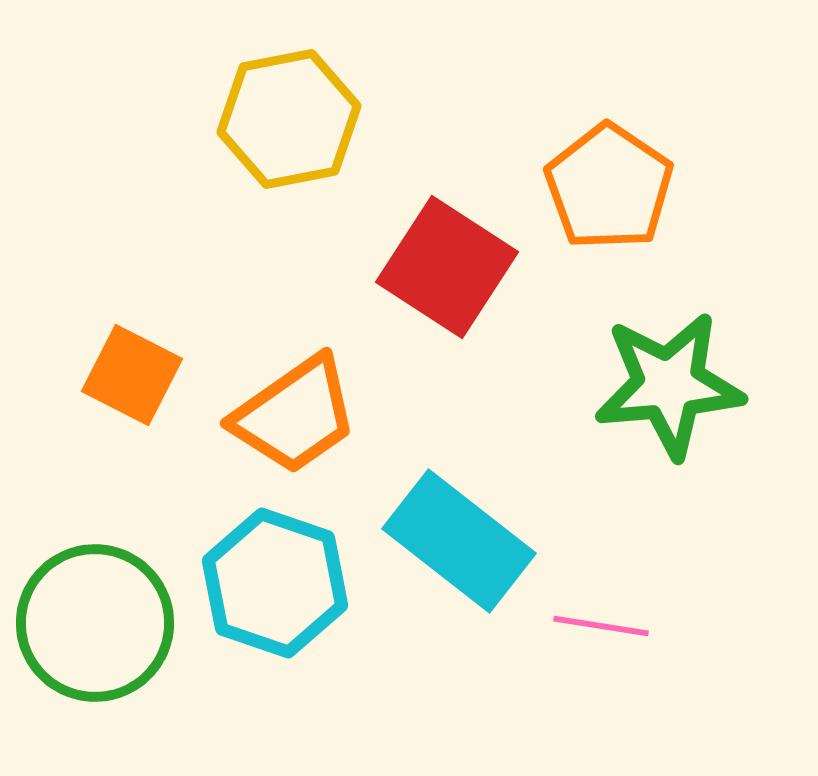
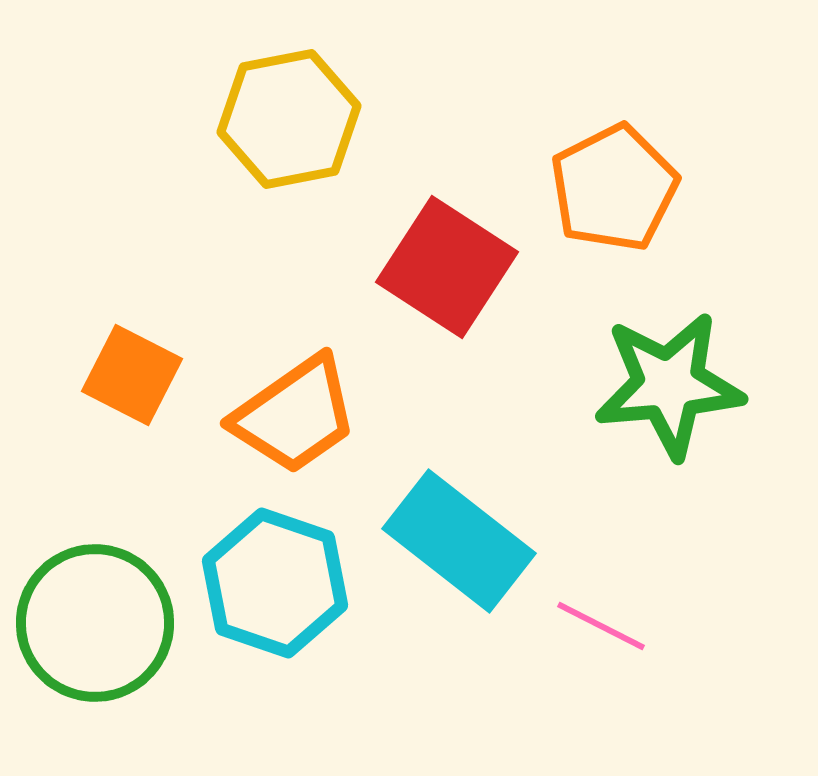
orange pentagon: moved 5 px right, 1 px down; rotated 11 degrees clockwise
pink line: rotated 18 degrees clockwise
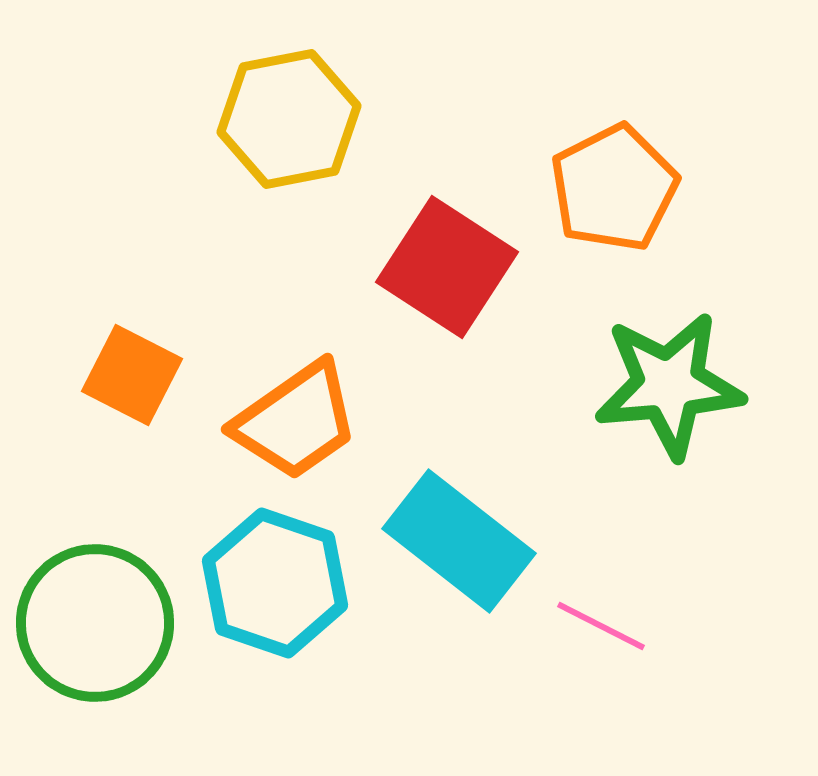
orange trapezoid: moved 1 px right, 6 px down
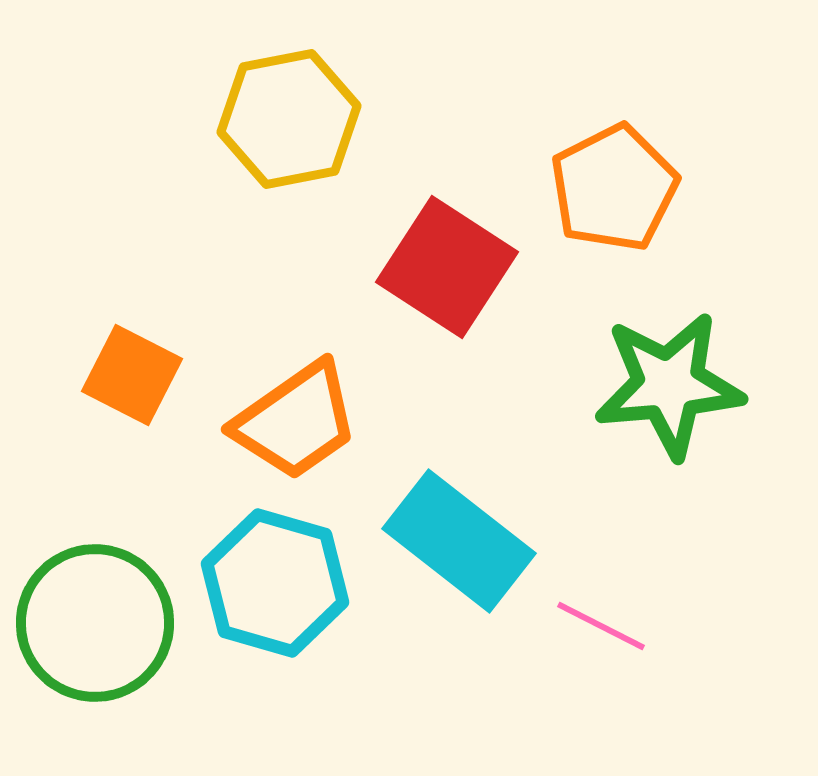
cyan hexagon: rotated 3 degrees counterclockwise
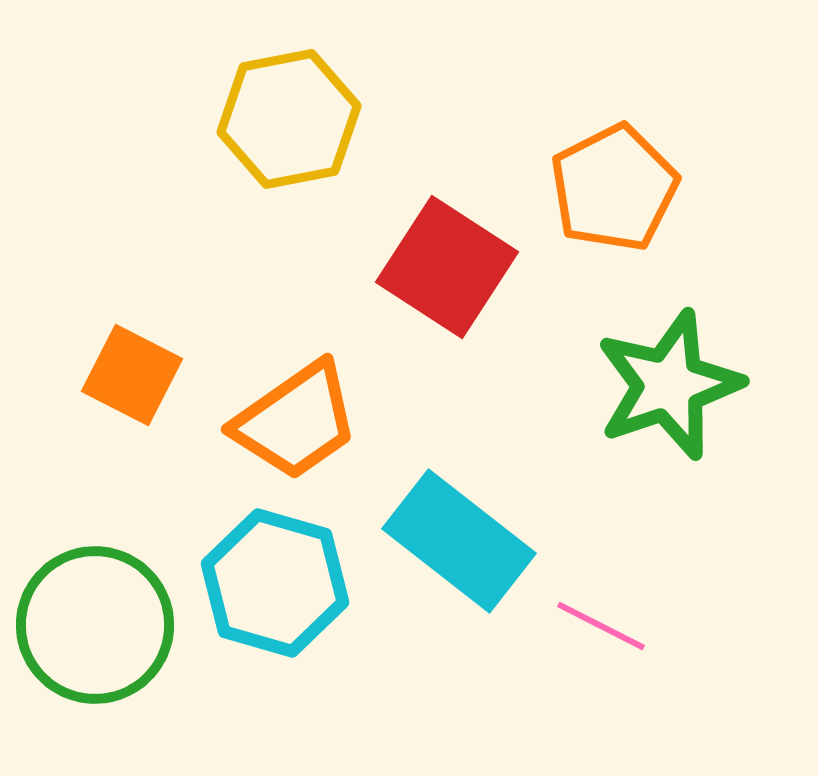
green star: rotated 14 degrees counterclockwise
green circle: moved 2 px down
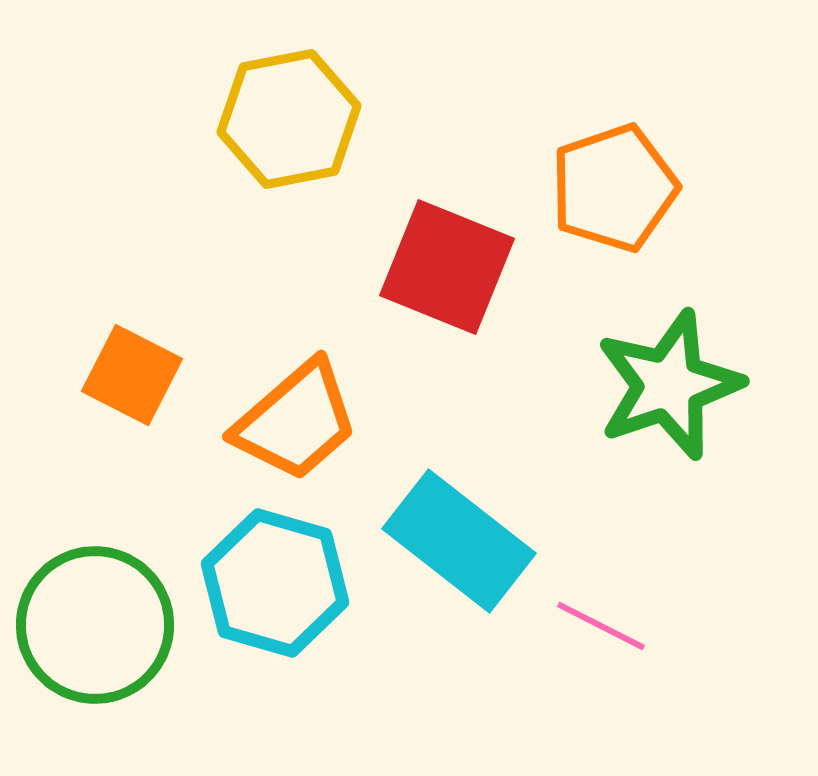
orange pentagon: rotated 8 degrees clockwise
red square: rotated 11 degrees counterclockwise
orange trapezoid: rotated 6 degrees counterclockwise
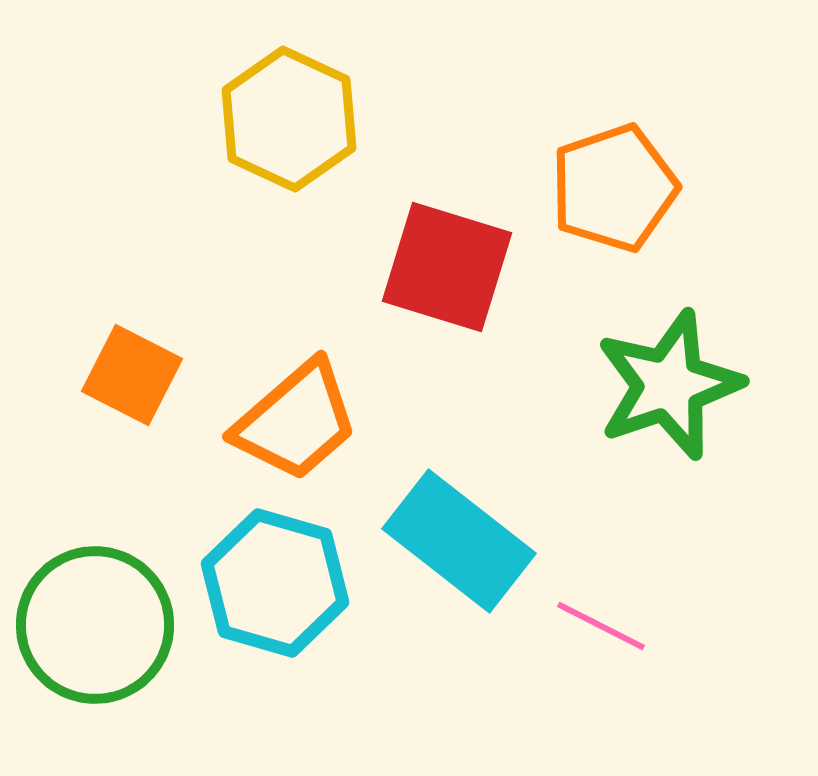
yellow hexagon: rotated 24 degrees counterclockwise
red square: rotated 5 degrees counterclockwise
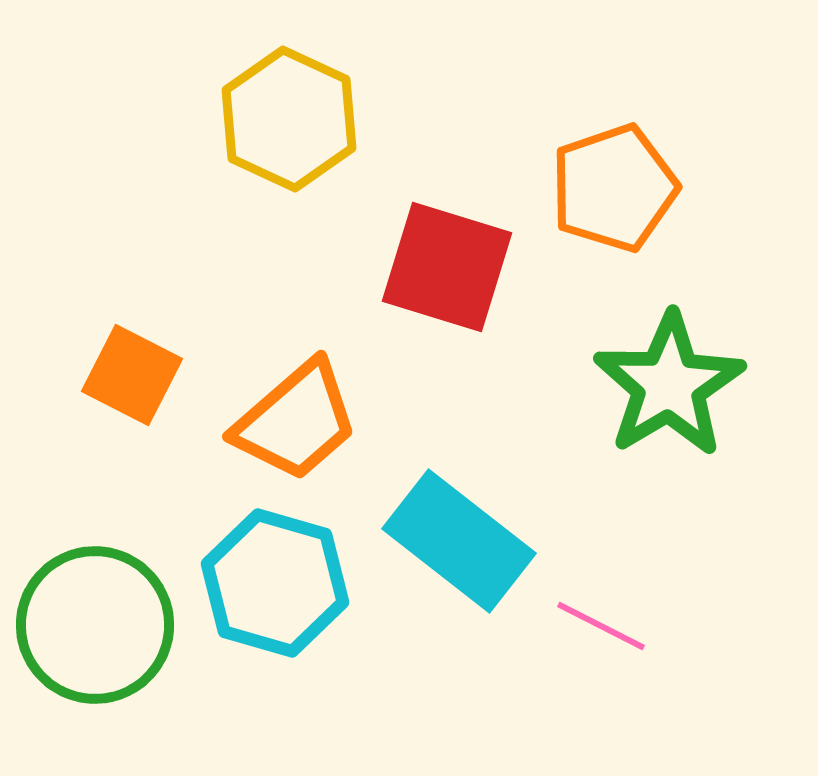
green star: rotated 12 degrees counterclockwise
